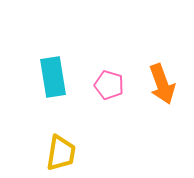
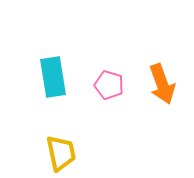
yellow trapezoid: rotated 21 degrees counterclockwise
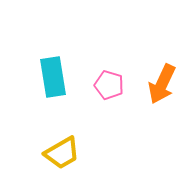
orange arrow: rotated 45 degrees clockwise
yellow trapezoid: moved 1 px right; rotated 72 degrees clockwise
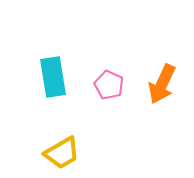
pink pentagon: rotated 8 degrees clockwise
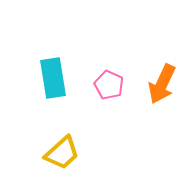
cyan rectangle: moved 1 px down
yellow trapezoid: rotated 12 degrees counterclockwise
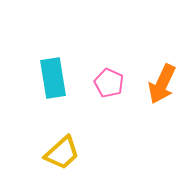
pink pentagon: moved 2 px up
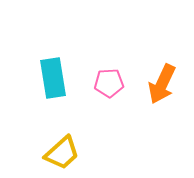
pink pentagon: rotated 28 degrees counterclockwise
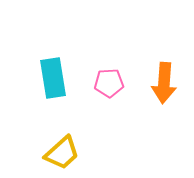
orange arrow: moved 2 px right, 1 px up; rotated 21 degrees counterclockwise
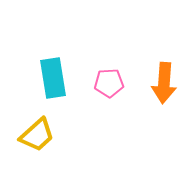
yellow trapezoid: moved 25 px left, 18 px up
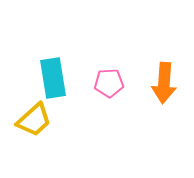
yellow trapezoid: moved 3 px left, 15 px up
